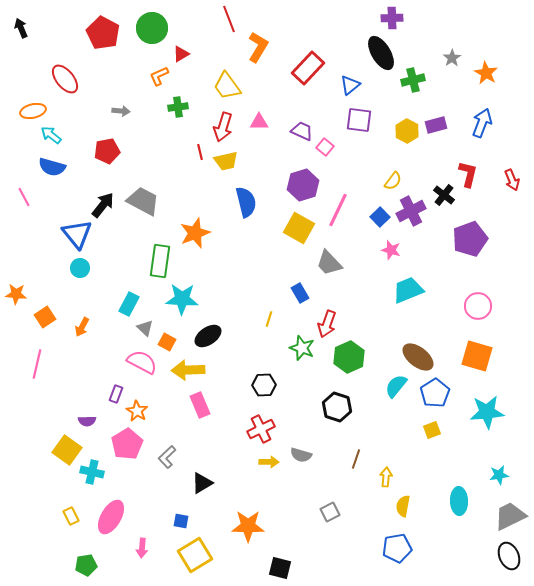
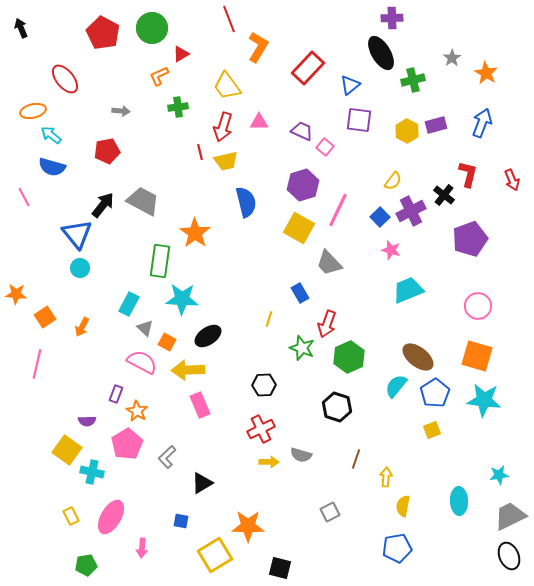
orange star at (195, 233): rotated 16 degrees counterclockwise
cyan star at (487, 412): moved 3 px left, 12 px up; rotated 12 degrees clockwise
yellow square at (195, 555): moved 20 px right
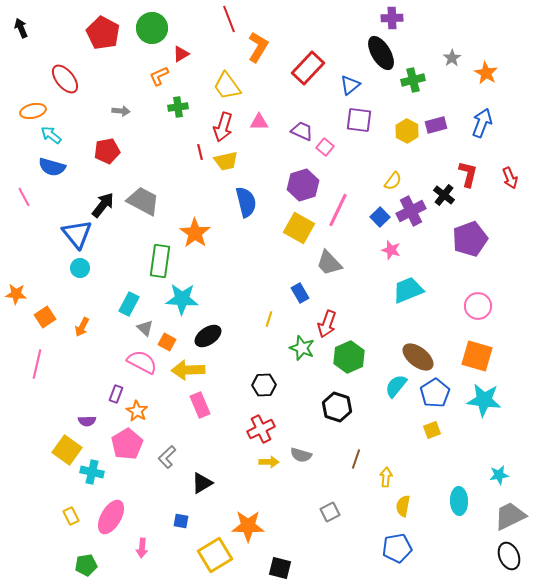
red arrow at (512, 180): moved 2 px left, 2 px up
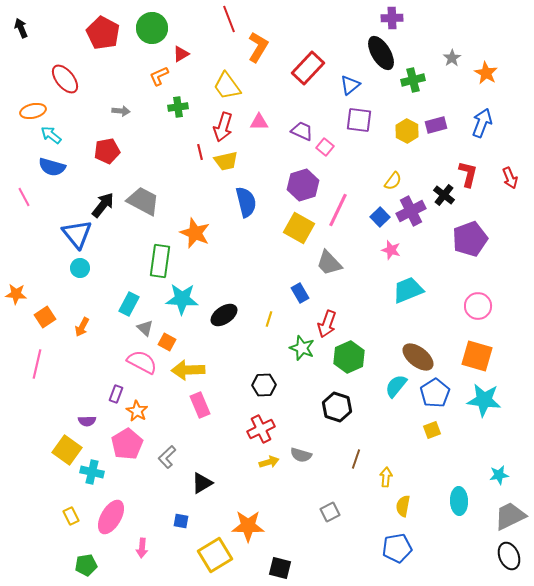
orange star at (195, 233): rotated 12 degrees counterclockwise
black ellipse at (208, 336): moved 16 px right, 21 px up
yellow arrow at (269, 462): rotated 18 degrees counterclockwise
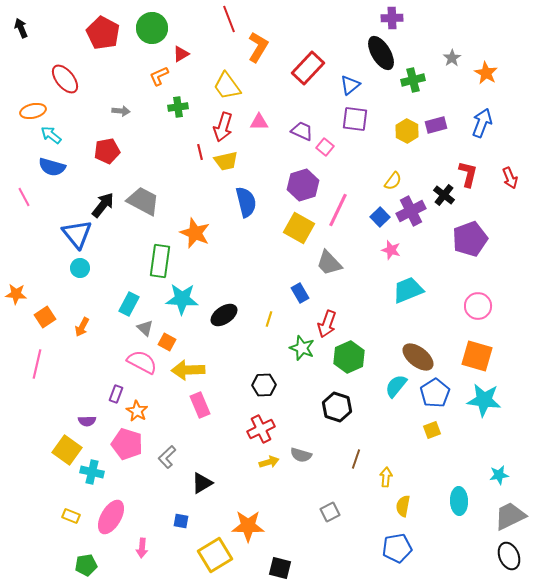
purple square at (359, 120): moved 4 px left, 1 px up
pink pentagon at (127, 444): rotated 24 degrees counterclockwise
yellow rectangle at (71, 516): rotated 42 degrees counterclockwise
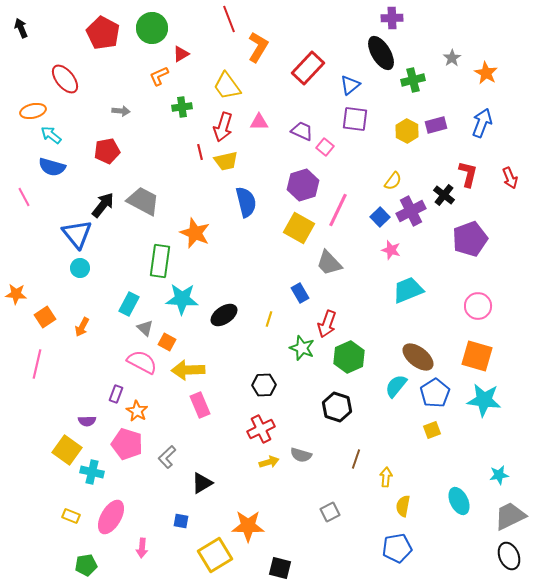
green cross at (178, 107): moved 4 px right
cyan ellipse at (459, 501): rotated 24 degrees counterclockwise
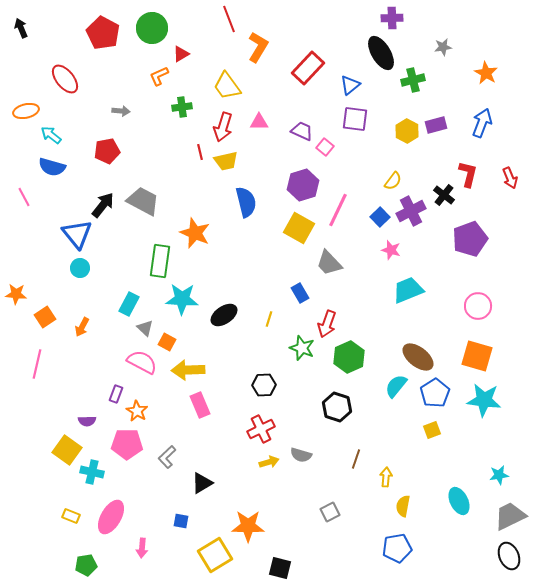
gray star at (452, 58): moved 9 px left, 11 px up; rotated 24 degrees clockwise
orange ellipse at (33, 111): moved 7 px left
pink pentagon at (127, 444): rotated 16 degrees counterclockwise
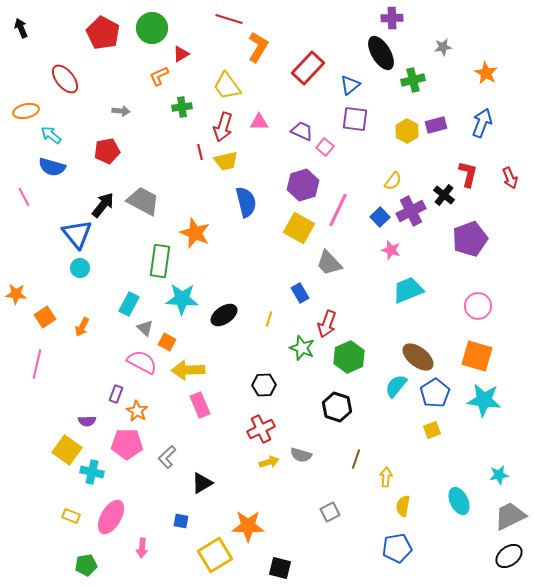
red line at (229, 19): rotated 52 degrees counterclockwise
black ellipse at (509, 556): rotated 76 degrees clockwise
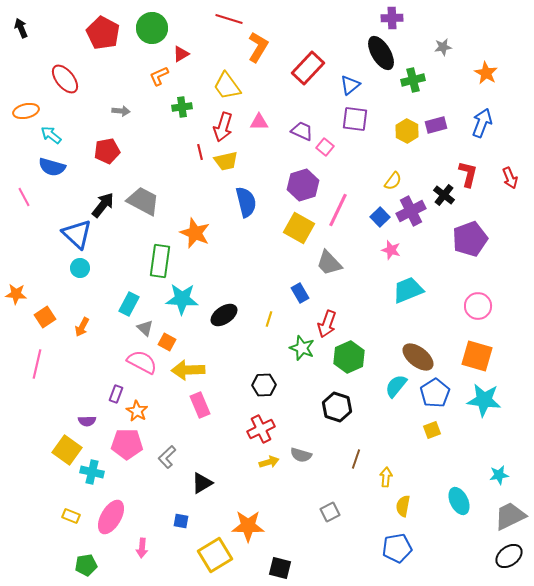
blue triangle at (77, 234): rotated 8 degrees counterclockwise
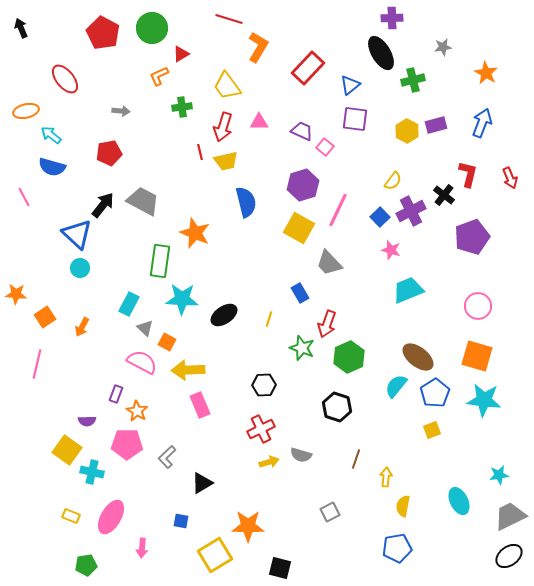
red pentagon at (107, 151): moved 2 px right, 2 px down
purple pentagon at (470, 239): moved 2 px right, 2 px up
